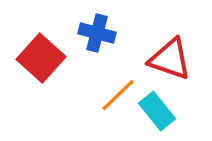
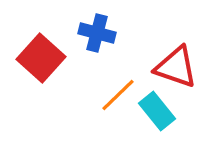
red triangle: moved 6 px right, 8 px down
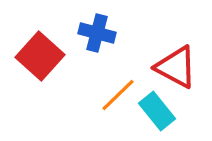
red square: moved 1 px left, 2 px up
red triangle: rotated 9 degrees clockwise
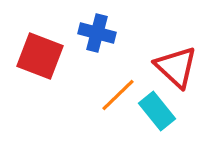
red square: rotated 21 degrees counterclockwise
red triangle: rotated 15 degrees clockwise
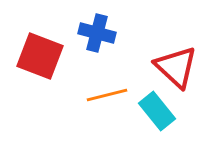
orange line: moved 11 px left; rotated 30 degrees clockwise
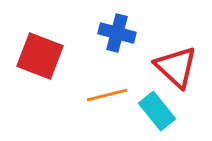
blue cross: moved 20 px right
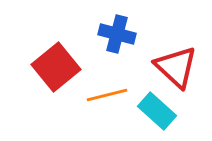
blue cross: moved 1 px down
red square: moved 16 px right, 11 px down; rotated 30 degrees clockwise
cyan rectangle: rotated 9 degrees counterclockwise
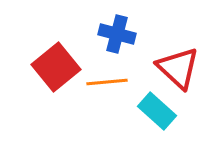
red triangle: moved 2 px right, 1 px down
orange line: moved 13 px up; rotated 9 degrees clockwise
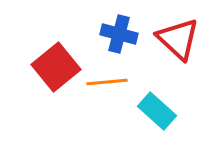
blue cross: moved 2 px right
red triangle: moved 29 px up
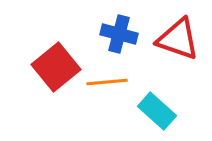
red triangle: rotated 24 degrees counterclockwise
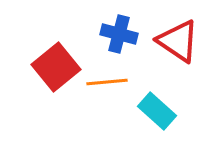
red triangle: moved 2 px down; rotated 15 degrees clockwise
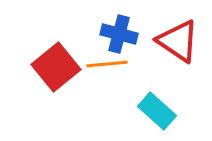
orange line: moved 18 px up
